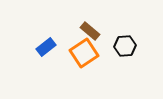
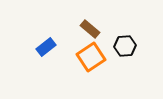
brown rectangle: moved 2 px up
orange square: moved 7 px right, 4 px down
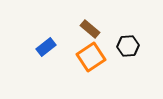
black hexagon: moved 3 px right
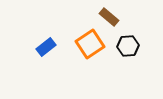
brown rectangle: moved 19 px right, 12 px up
orange square: moved 1 px left, 13 px up
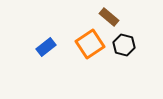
black hexagon: moved 4 px left, 1 px up; rotated 20 degrees clockwise
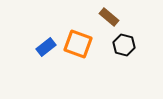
orange square: moved 12 px left; rotated 36 degrees counterclockwise
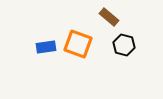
blue rectangle: rotated 30 degrees clockwise
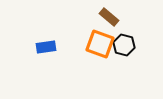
orange square: moved 22 px right
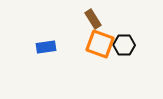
brown rectangle: moved 16 px left, 2 px down; rotated 18 degrees clockwise
black hexagon: rotated 15 degrees counterclockwise
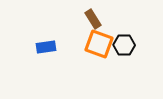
orange square: moved 1 px left
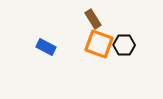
blue rectangle: rotated 36 degrees clockwise
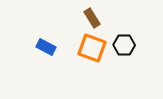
brown rectangle: moved 1 px left, 1 px up
orange square: moved 7 px left, 4 px down
